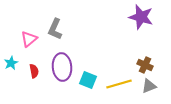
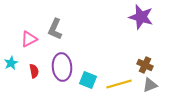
pink triangle: rotated 12 degrees clockwise
gray triangle: moved 1 px right, 1 px up
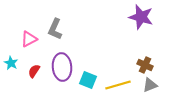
cyan star: rotated 16 degrees counterclockwise
red semicircle: rotated 136 degrees counterclockwise
yellow line: moved 1 px left, 1 px down
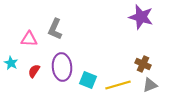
pink triangle: rotated 30 degrees clockwise
brown cross: moved 2 px left, 1 px up
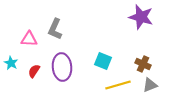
cyan square: moved 15 px right, 19 px up
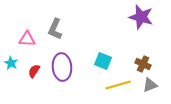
pink triangle: moved 2 px left
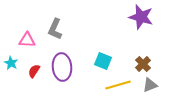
pink triangle: moved 1 px down
brown cross: rotated 21 degrees clockwise
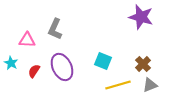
purple ellipse: rotated 20 degrees counterclockwise
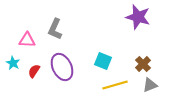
purple star: moved 3 px left
cyan star: moved 2 px right
yellow line: moved 3 px left
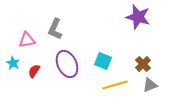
pink triangle: rotated 12 degrees counterclockwise
purple ellipse: moved 5 px right, 3 px up
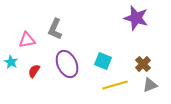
purple star: moved 2 px left, 1 px down
cyan star: moved 2 px left, 1 px up
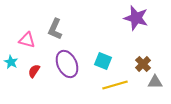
pink triangle: rotated 24 degrees clockwise
gray triangle: moved 5 px right, 3 px up; rotated 21 degrees clockwise
